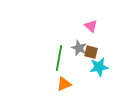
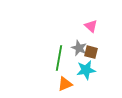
cyan star: moved 13 px left, 3 px down
orange triangle: moved 1 px right
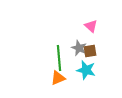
brown square: moved 1 px left, 1 px up; rotated 24 degrees counterclockwise
green line: rotated 15 degrees counterclockwise
cyan star: rotated 24 degrees clockwise
orange triangle: moved 7 px left, 6 px up
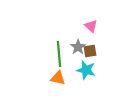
gray star: moved 1 px left, 1 px up; rotated 14 degrees clockwise
green line: moved 4 px up
orange triangle: rotated 35 degrees clockwise
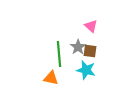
brown square: rotated 16 degrees clockwise
orange triangle: moved 7 px left
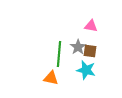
pink triangle: rotated 32 degrees counterclockwise
green line: rotated 10 degrees clockwise
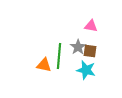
green line: moved 2 px down
orange triangle: moved 7 px left, 13 px up
